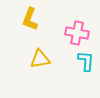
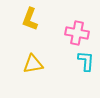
yellow triangle: moved 7 px left, 5 px down
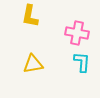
yellow L-shape: moved 3 px up; rotated 10 degrees counterclockwise
cyan L-shape: moved 4 px left, 1 px down
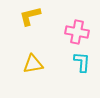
yellow L-shape: rotated 65 degrees clockwise
pink cross: moved 1 px up
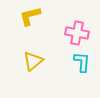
pink cross: moved 1 px down
yellow triangle: moved 3 px up; rotated 30 degrees counterclockwise
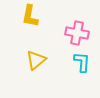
yellow L-shape: rotated 65 degrees counterclockwise
yellow triangle: moved 3 px right, 1 px up
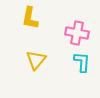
yellow L-shape: moved 2 px down
yellow triangle: rotated 10 degrees counterclockwise
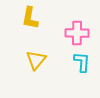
pink cross: rotated 10 degrees counterclockwise
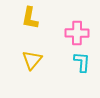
yellow triangle: moved 4 px left
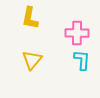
cyan L-shape: moved 2 px up
